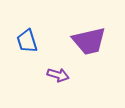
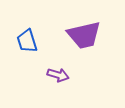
purple trapezoid: moved 5 px left, 6 px up
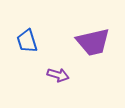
purple trapezoid: moved 9 px right, 7 px down
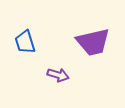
blue trapezoid: moved 2 px left, 1 px down
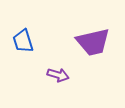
blue trapezoid: moved 2 px left, 1 px up
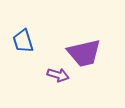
purple trapezoid: moved 9 px left, 11 px down
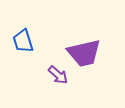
purple arrow: rotated 25 degrees clockwise
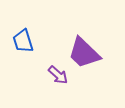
purple trapezoid: rotated 57 degrees clockwise
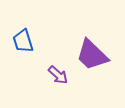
purple trapezoid: moved 8 px right, 2 px down
